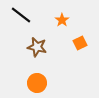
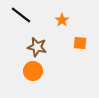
orange square: rotated 32 degrees clockwise
orange circle: moved 4 px left, 12 px up
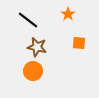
black line: moved 7 px right, 5 px down
orange star: moved 6 px right, 6 px up
orange square: moved 1 px left
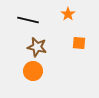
black line: rotated 25 degrees counterclockwise
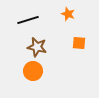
orange star: rotated 16 degrees counterclockwise
black line: rotated 30 degrees counterclockwise
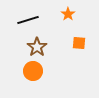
orange star: rotated 16 degrees clockwise
brown star: rotated 24 degrees clockwise
